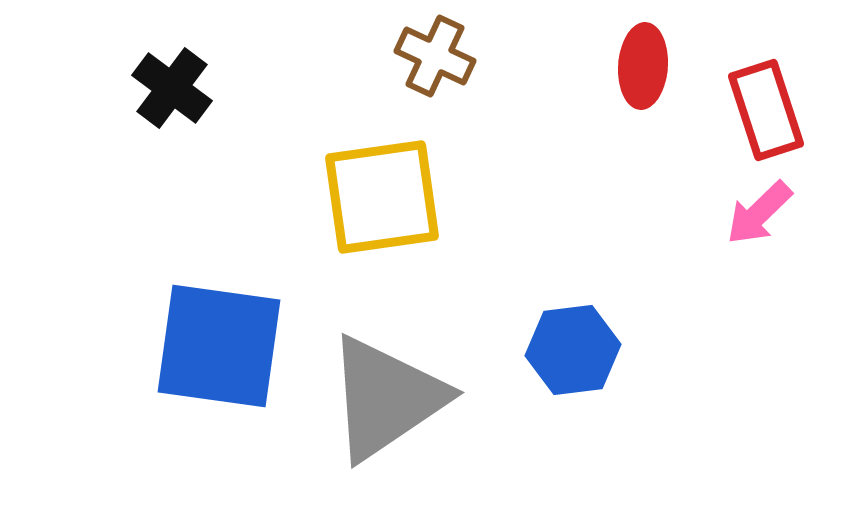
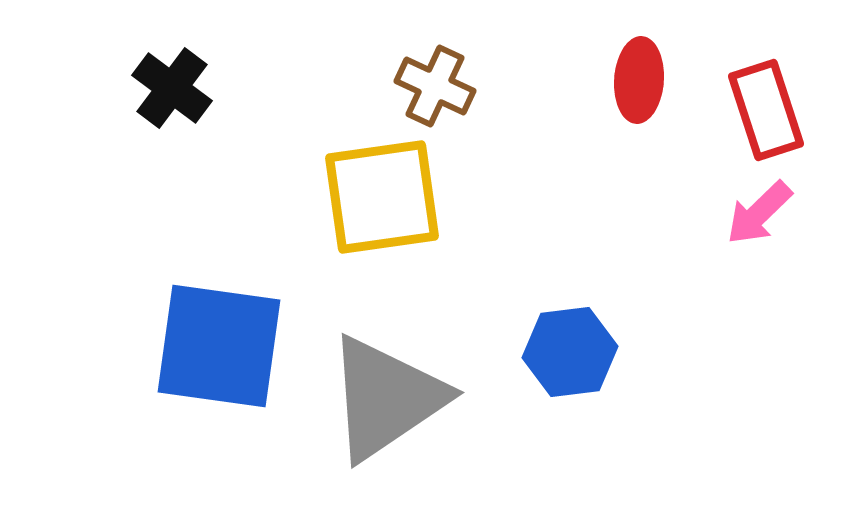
brown cross: moved 30 px down
red ellipse: moved 4 px left, 14 px down
blue hexagon: moved 3 px left, 2 px down
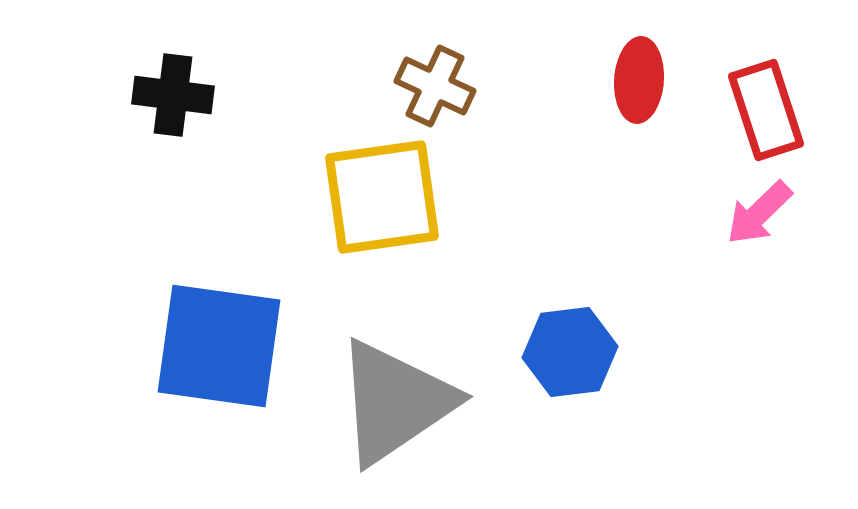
black cross: moved 1 px right, 7 px down; rotated 30 degrees counterclockwise
gray triangle: moved 9 px right, 4 px down
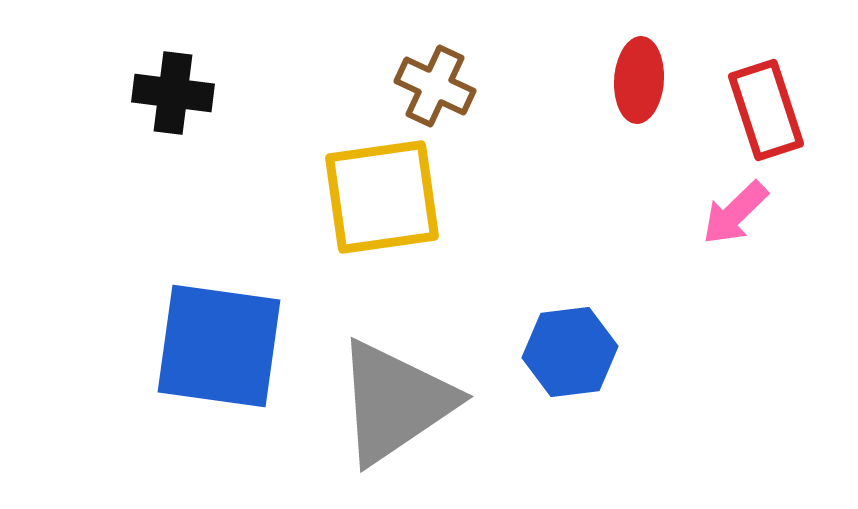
black cross: moved 2 px up
pink arrow: moved 24 px left
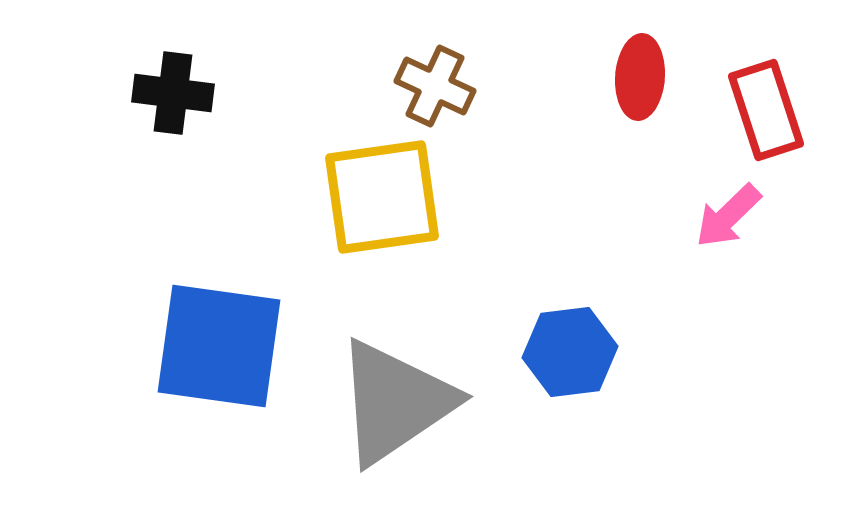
red ellipse: moved 1 px right, 3 px up
pink arrow: moved 7 px left, 3 px down
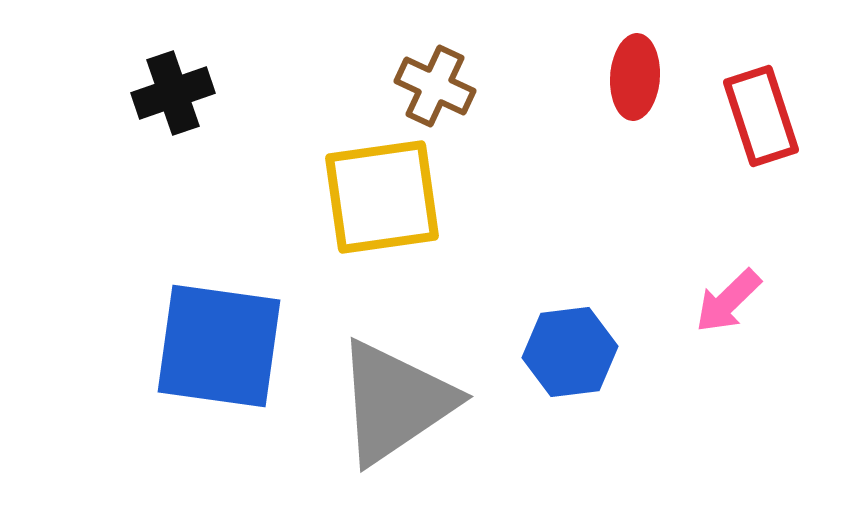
red ellipse: moved 5 px left
black cross: rotated 26 degrees counterclockwise
red rectangle: moved 5 px left, 6 px down
pink arrow: moved 85 px down
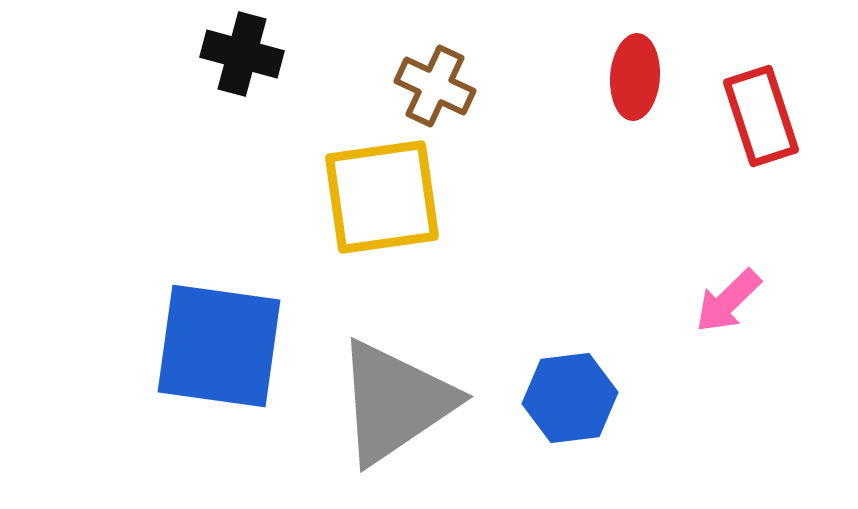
black cross: moved 69 px right, 39 px up; rotated 34 degrees clockwise
blue hexagon: moved 46 px down
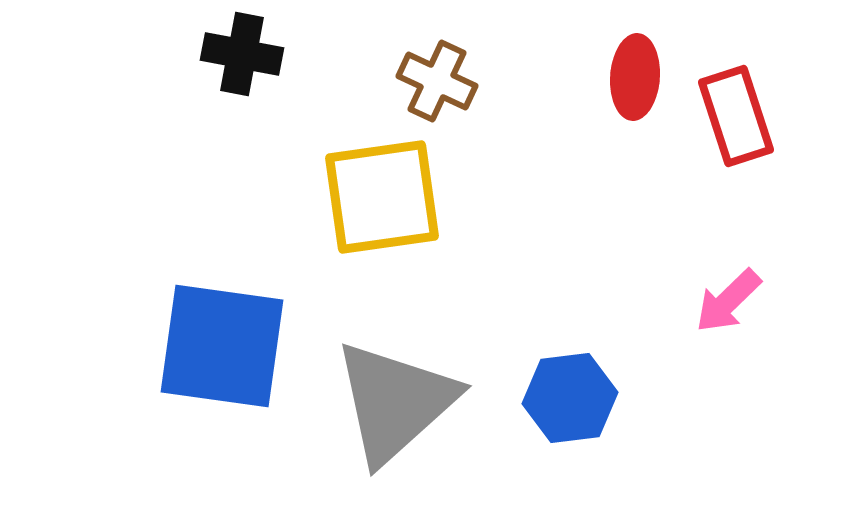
black cross: rotated 4 degrees counterclockwise
brown cross: moved 2 px right, 5 px up
red rectangle: moved 25 px left
blue square: moved 3 px right
gray triangle: rotated 8 degrees counterclockwise
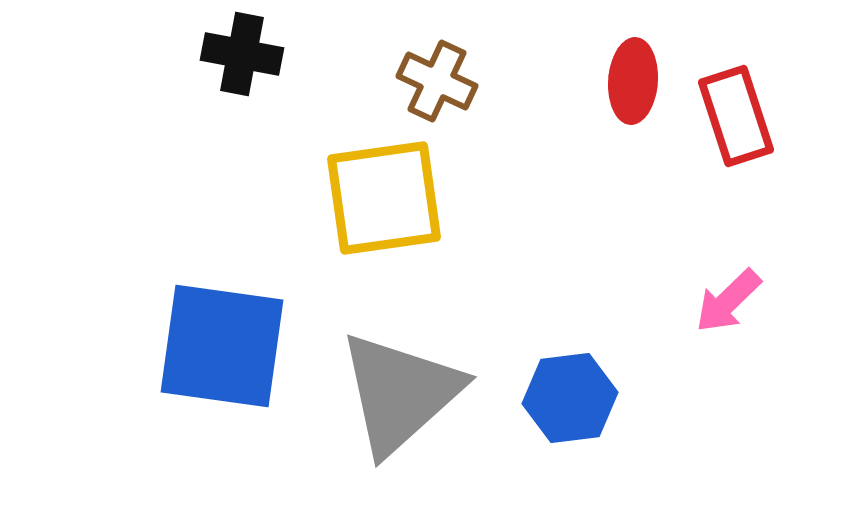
red ellipse: moved 2 px left, 4 px down
yellow square: moved 2 px right, 1 px down
gray triangle: moved 5 px right, 9 px up
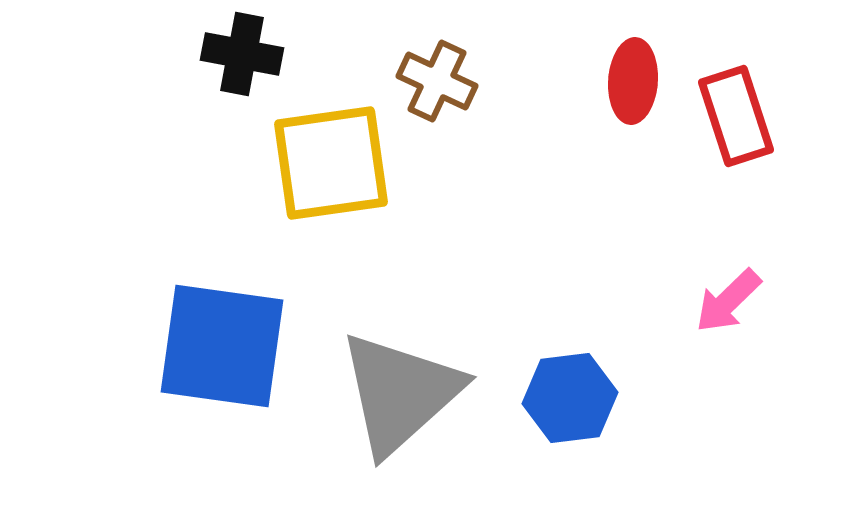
yellow square: moved 53 px left, 35 px up
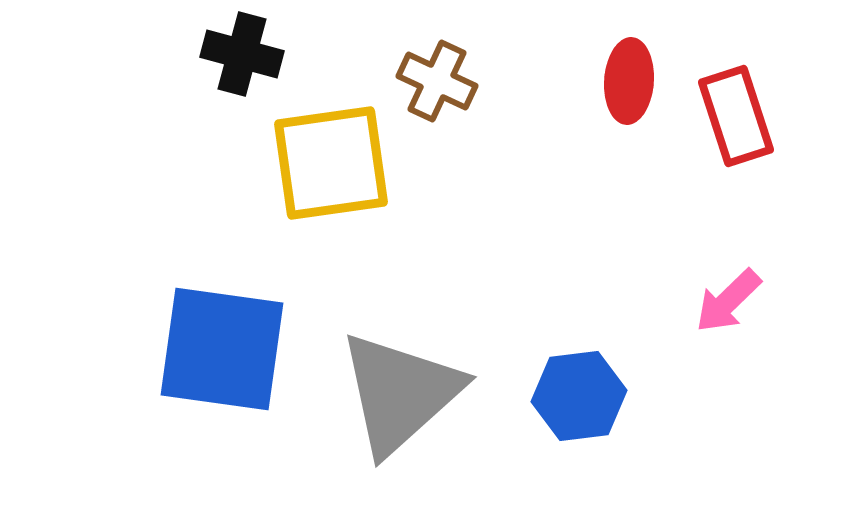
black cross: rotated 4 degrees clockwise
red ellipse: moved 4 px left
blue square: moved 3 px down
blue hexagon: moved 9 px right, 2 px up
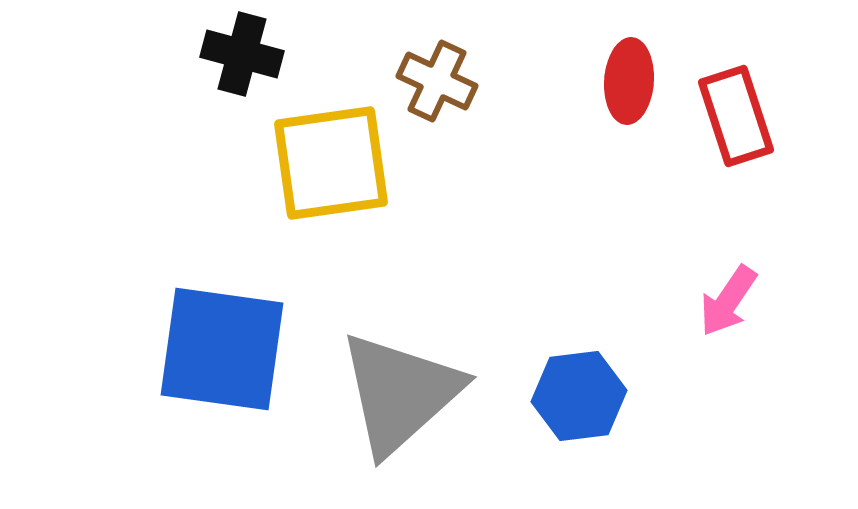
pink arrow: rotated 12 degrees counterclockwise
